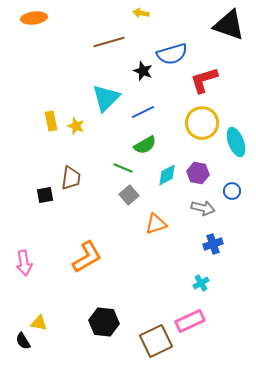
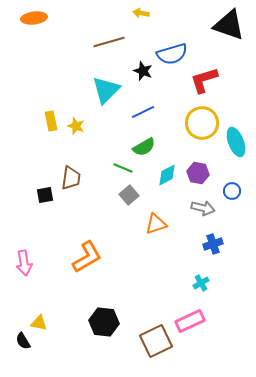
cyan triangle: moved 8 px up
green semicircle: moved 1 px left, 2 px down
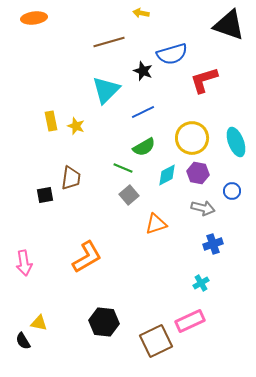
yellow circle: moved 10 px left, 15 px down
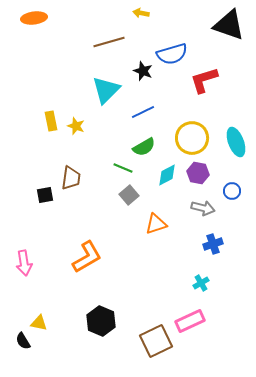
black hexagon: moved 3 px left, 1 px up; rotated 16 degrees clockwise
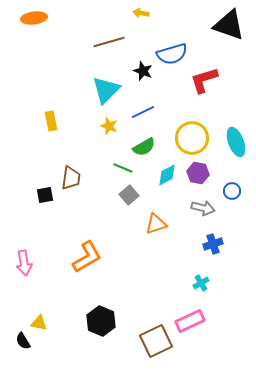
yellow star: moved 33 px right
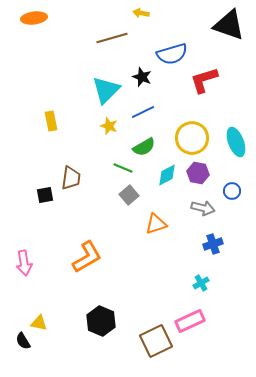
brown line: moved 3 px right, 4 px up
black star: moved 1 px left, 6 px down
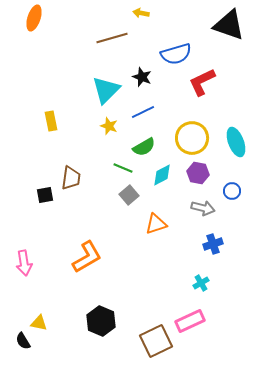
orange ellipse: rotated 65 degrees counterclockwise
blue semicircle: moved 4 px right
red L-shape: moved 2 px left, 2 px down; rotated 8 degrees counterclockwise
cyan diamond: moved 5 px left
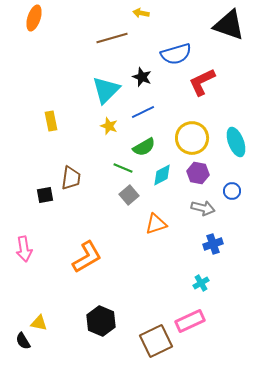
pink arrow: moved 14 px up
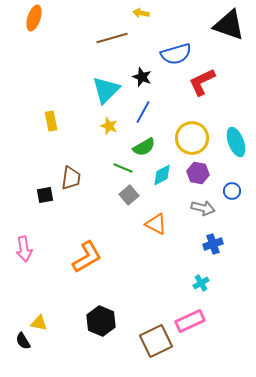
blue line: rotated 35 degrees counterclockwise
orange triangle: rotated 45 degrees clockwise
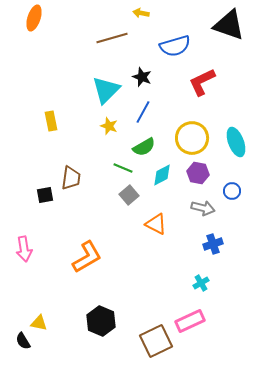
blue semicircle: moved 1 px left, 8 px up
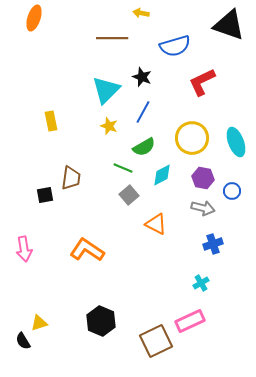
brown line: rotated 16 degrees clockwise
purple hexagon: moved 5 px right, 5 px down
orange L-shape: moved 7 px up; rotated 116 degrees counterclockwise
yellow triangle: rotated 30 degrees counterclockwise
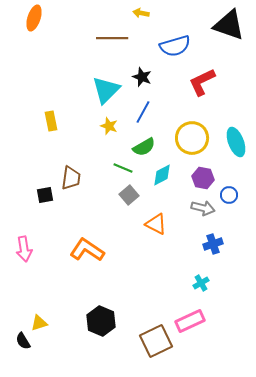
blue circle: moved 3 px left, 4 px down
